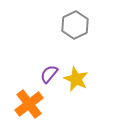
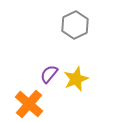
yellow star: rotated 25 degrees clockwise
orange cross: rotated 12 degrees counterclockwise
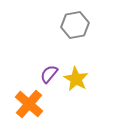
gray hexagon: rotated 16 degrees clockwise
yellow star: rotated 20 degrees counterclockwise
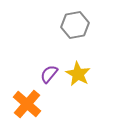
yellow star: moved 2 px right, 5 px up
orange cross: moved 2 px left
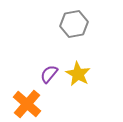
gray hexagon: moved 1 px left, 1 px up
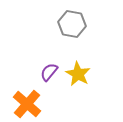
gray hexagon: moved 2 px left; rotated 20 degrees clockwise
purple semicircle: moved 2 px up
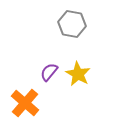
orange cross: moved 2 px left, 1 px up
